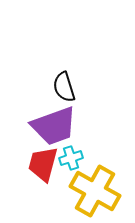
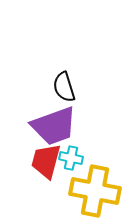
cyan cross: rotated 30 degrees clockwise
red trapezoid: moved 3 px right, 3 px up
yellow cross: rotated 18 degrees counterclockwise
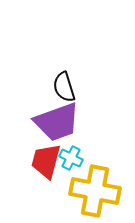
purple trapezoid: moved 3 px right, 4 px up
cyan cross: rotated 15 degrees clockwise
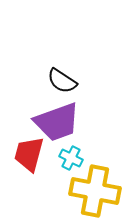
black semicircle: moved 2 px left, 6 px up; rotated 40 degrees counterclockwise
red trapezoid: moved 17 px left, 7 px up
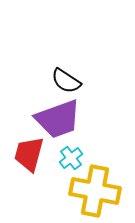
black semicircle: moved 4 px right
purple trapezoid: moved 1 px right, 3 px up
cyan cross: rotated 25 degrees clockwise
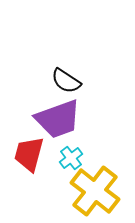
yellow cross: rotated 27 degrees clockwise
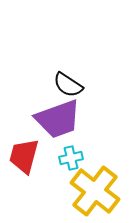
black semicircle: moved 2 px right, 4 px down
red trapezoid: moved 5 px left, 2 px down
cyan cross: rotated 25 degrees clockwise
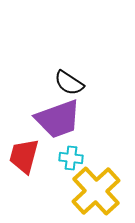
black semicircle: moved 1 px right, 2 px up
cyan cross: rotated 20 degrees clockwise
yellow cross: moved 1 px right; rotated 9 degrees clockwise
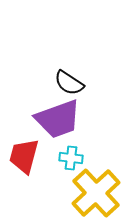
yellow cross: moved 2 px down
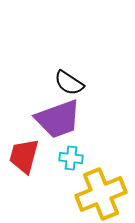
yellow cross: moved 5 px right, 1 px down; rotated 21 degrees clockwise
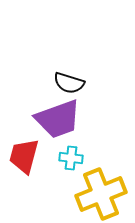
black semicircle: rotated 16 degrees counterclockwise
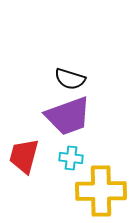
black semicircle: moved 1 px right, 4 px up
purple trapezoid: moved 10 px right, 3 px up
yellow cross: moved 3 px up; rotated 21 degrees clockwise
